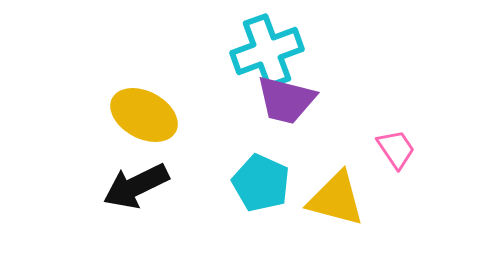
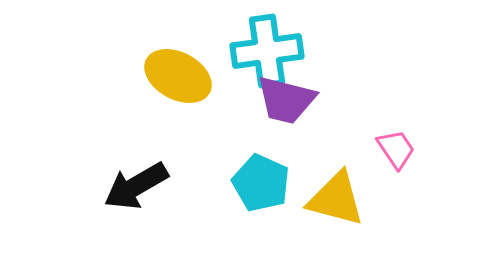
cyan cross: rotated 12 degrees clockwise
yellow ellipse: moved 34 px right, 39 px up
black arrow: rotated 4 degrees counterclockwise
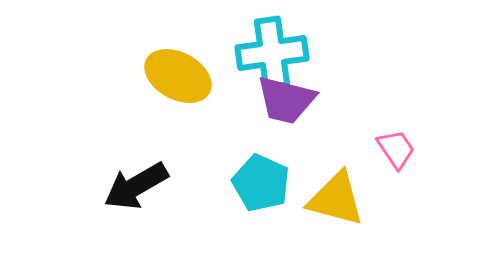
cyan cross: moved 5 px right, 2 px down
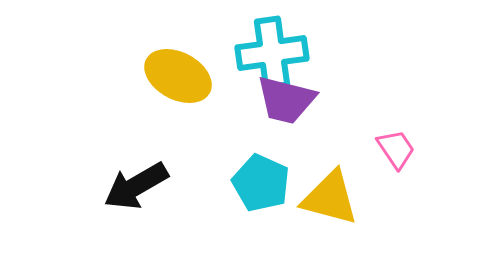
yellow triangle: moved 6 px left, 1 px up
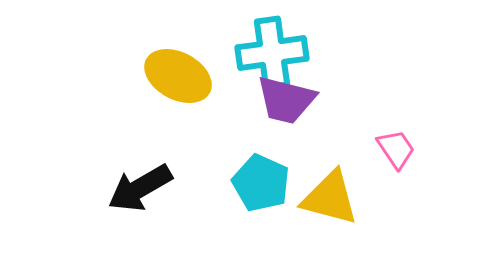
black arrow: moved 4 px right, 2 px down
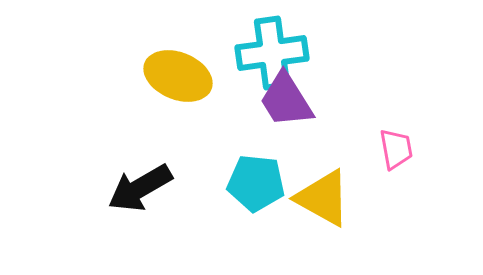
yellow ellipse: rotated 6 degrees counterclockwise
purple trapezoid: rotated 44 degrees clockwise
pink trapezoid: rotated 24 degrees clockwise
cyan pentagon: moved 5 px left; rotated 18 degrees counterclockwise
yellow triangle: moved 7 px left; rotated 14 degrees clockwise
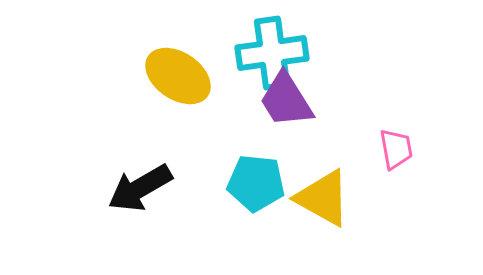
yellow ellipse: rotated 12 degrees clockwise
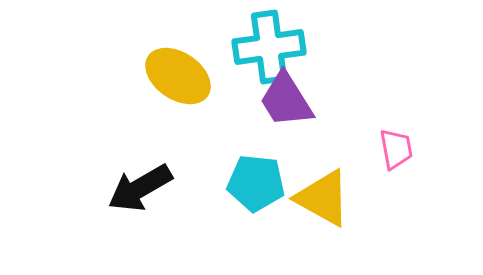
cyan cross: moved 3 px left, 6 px up
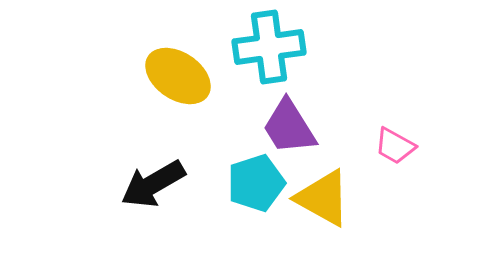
purple trapezoid: moved 3 px right, 27 px down
pink trapezoid: moved 1 px left, 3 px up; rotated 129 degrees clockwise
cyan pentagon: rotated 24 degrees counterclockwise
black arrow: moved 13 px right, 4 px up
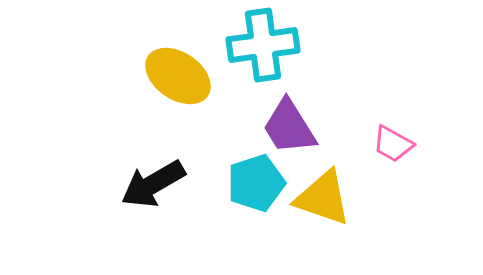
cyan cross: moved 6 px left, 2 px up
pink trapezoid: moved 2 px left, 2 px up
yellow triangle: rotated 10 degrees counterclockwise
